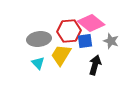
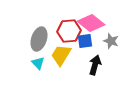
gray ellipse: rotated 65 degrees counterclockwise
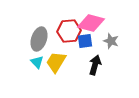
pink diamond: rotated 24 degrees counterclockwise
yellow trapezoid: moved 5 px left, 7 px down
cyan triangle: moved 1 px left, 1 px up
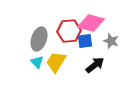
black arrow: rotated 36 degrees clockwise
